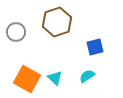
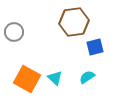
brown hexagon: moved 17 px right; rotated 12 degrees clockwise
gray circle: moved 2 px left
cyan semicircle: moved 1 px down
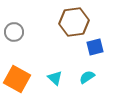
orange square: moved 10 px left
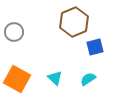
brown hexagon: rotated 16 degrees counterclockwise
cyan semicircle: moved 1 px right, 2 px down
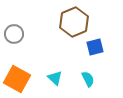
gray circle: moved 2 px down
cyan semicircle: rotated 98 degrees clockwise
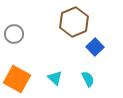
blue square: rotated 30 degrees counterclockwise
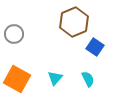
blue square: rotated 12 degrees counterclockwise
cyan triangle: rotated 28 degrees clockwise
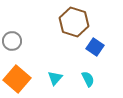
brown hexagon: rotated 20 degrees counterclockwise
gray circle: moved 2 px left, 7 px down
orange square: rotated 12 degrees clockwise
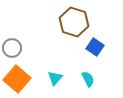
gray circle: moved 7 px down
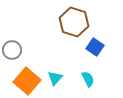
gray circle: moved 2 px down
orange square: moved 10 px right, 2 px down
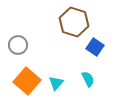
gray circle: moved 6 px right, 5 px up
cyan triangle: moved 1 px right, 5 px down
